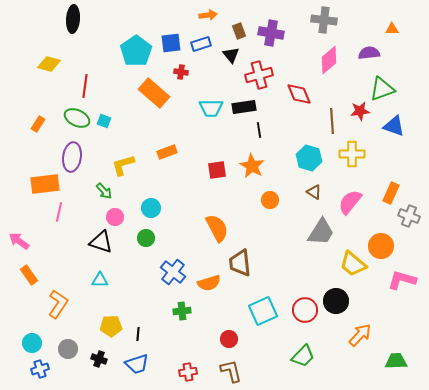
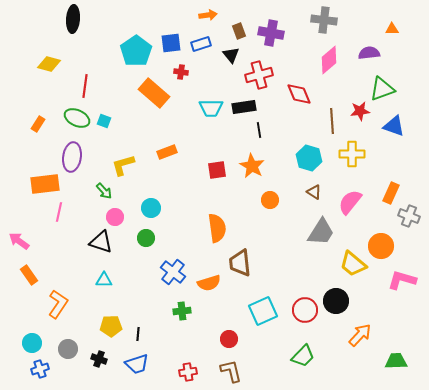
orange semicircle at (217, 228): rotated 20 degrees clockwise
cyan triangle at (100, 280): moved 4 px right
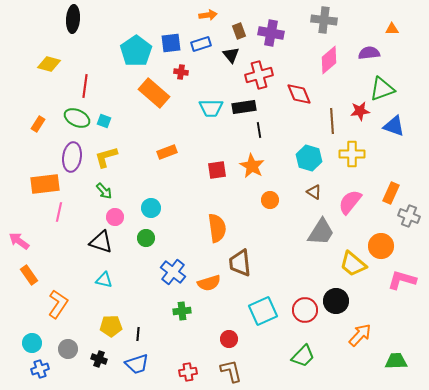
yellow L-shape at (123, 165): moved 17 px left, 8 px up
cyan triangle at (104, 280): rotated 12 degrees clockwise
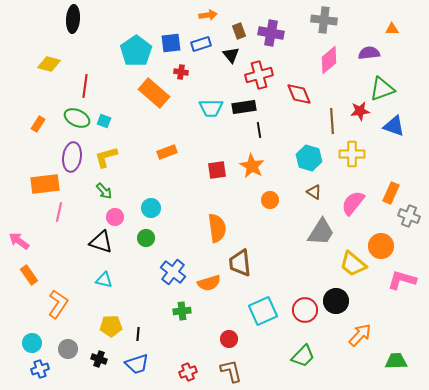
pink semicircle at (350, 202): moved 3 px right, 1 px down
red cross at (188, 372): rotated 12 degrees counterclockwise
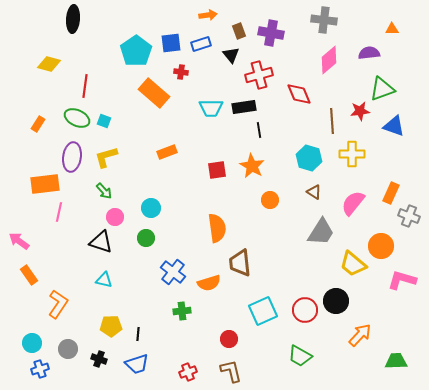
green trapezoid at (303, 356): moved 3 px left; rotated 75 degrees clockwise
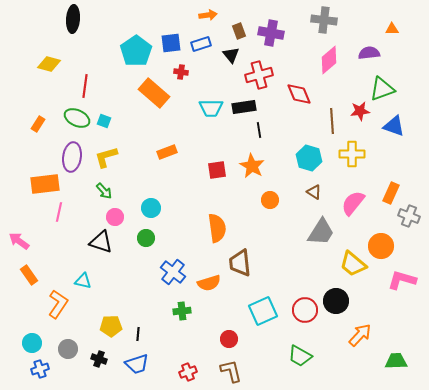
cyan triangle at (104, 280): moved 21 px left, 1 px down
